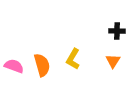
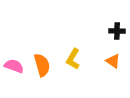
orange triangle: rotated 28 degrees counterclockwise
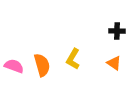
orange triangle: moved 1 px right, 2 px down
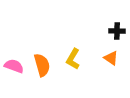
orange triangle: moved 3 px left, 5 px up
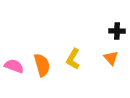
orange triangle: rotated 14 degrees clockwise
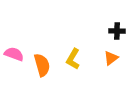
orange triangle: rotated 35 degrees clockwise
pink semicircle: moved 12 px up
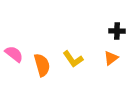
pink semicircle: rotated 18 degrees clockwise
yellow L-shape: rotated 65 degrees counterclockwise
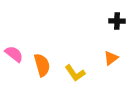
black cross: moved 10 px up
yellow L-shape: moved 2 px right, 14 px down
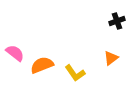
black cross: rotated 21 degrees counterclockwise
pink semicircle: moved 1 px right, 1 px up
orange semicircle: rotated 95 degrees counterclockwise
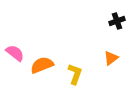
yellow L-shape: moved 1 px down; rotated 125 degrees counterclockwise
